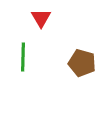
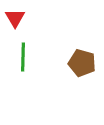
red triangle: moved 26 px left
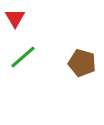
green line: rotated 48 degrees clockwise
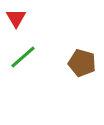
red triangle: moved 1 px right
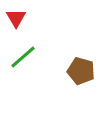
brown pentagon: moved 1 px left, 8 px down
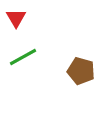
green line: rotated 12 degrees clockwise
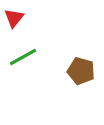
red triangle: moved 2 px left; rotated 10 degrees clockwise
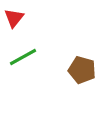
brown pentagon: moved 1 px right, 1 px up
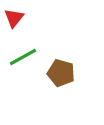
brown pentagon: moved 21 px left, 3 px down
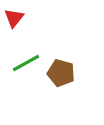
green line: moved 3 px right, 6 px down
